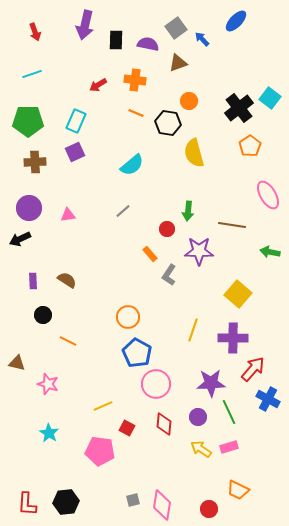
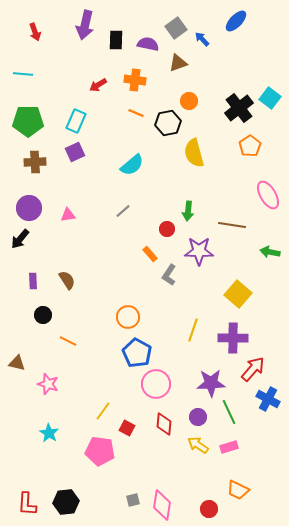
cyan line at (32, 74): moved 9 px left; rotated 24 degrees clockwise
black hexagon at (168, 123): rotated 20 degrees counterclockwise
black arrow at (20, 239): rotated 25 degrees counterclockwise
brown semicircle at (67, 280): rotated 24 degrees clockwise
yellow line at (103, 406): moved 5 px down; rotated 30 degrees counterclockwise
yellow arrow at (201, 449): moved 3 px left, 4 px up
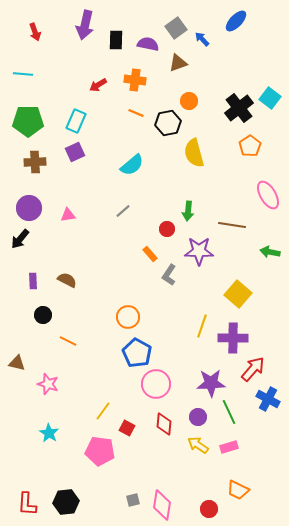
brown semicircle at (67, 280): rotated 30 degrees counterclockwise
yellow line at (193, 330): moved 9 px right, 4 px up
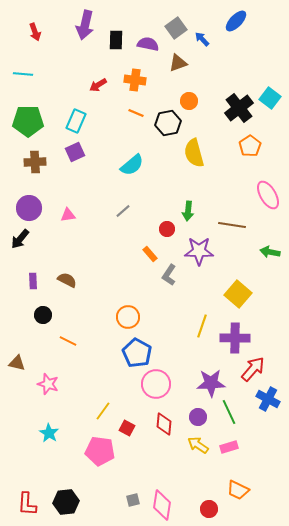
purple cross at (233, 338): moved 2 px right
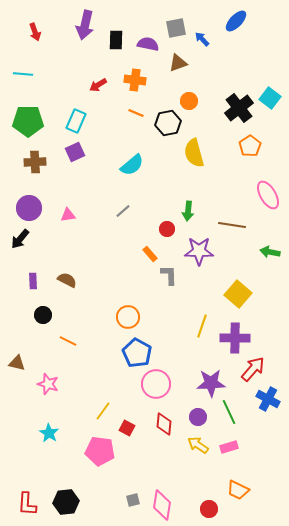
gray square at (176, 28): rotated 25 degrees clockwise
gray L-shape at (169, 275): rotated 145 degrees clockwise
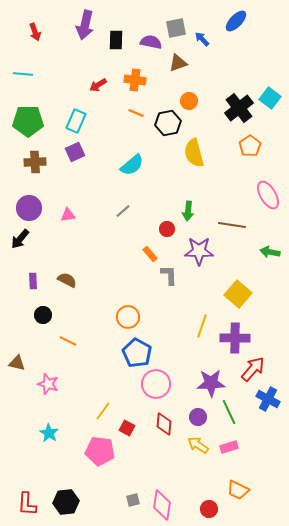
purple semicircle at (148, 44): moved 3 px right, 2 px up
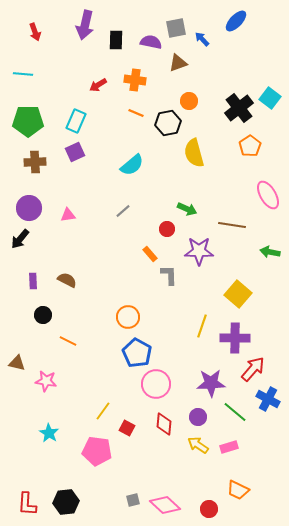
green arrow at (188, 211): moved 1 px left, 2 px up; rotated 72 degrees counterclockwise
pink star at (48, 384): moved 2 px left, 3 px up; rotated 10 degrees counterclockwise
green line at (229, 412): moved 6 px right; rotated 25 degrees counterclockwise
pink pentagon at (100, 451): moved 3 px left
pink diamond at (162, 505): moved 3 px right; rotated 56 degrees counterclockwise
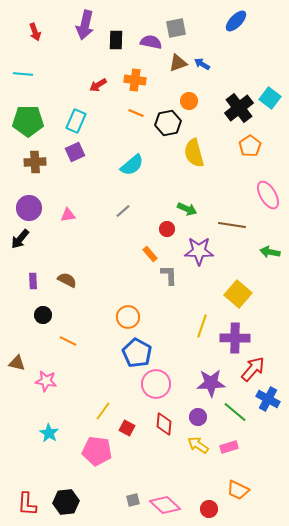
blue arrow at (202, 39): moved 25 px down; rotated 14 degrees counterclockwise
